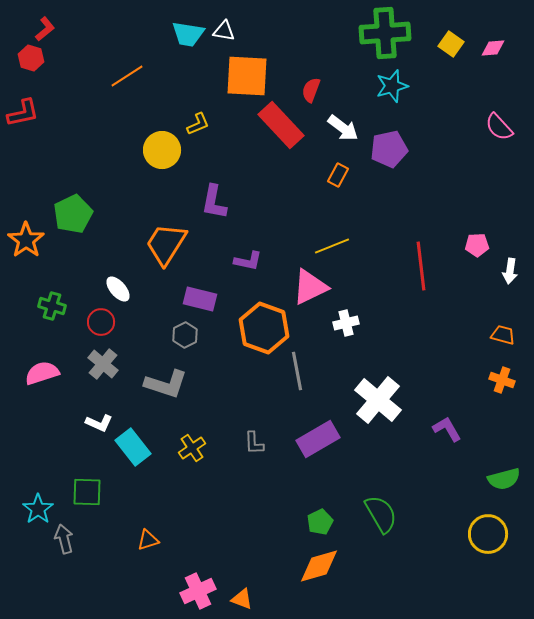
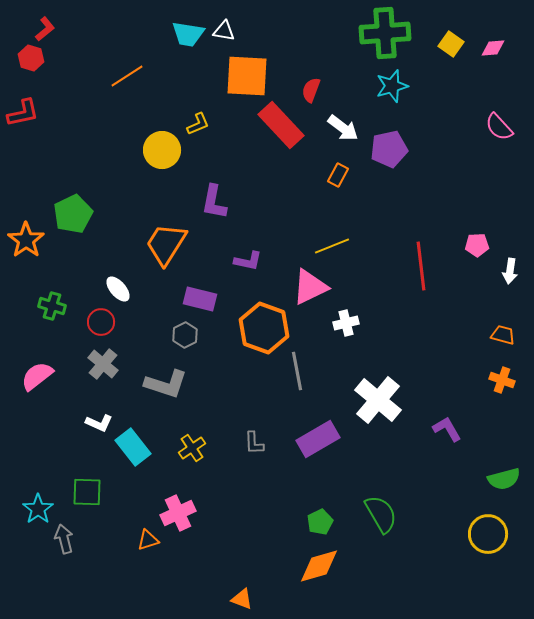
pink semicircle at (42, 373): moved 5 px left, 3 px down; rotated 20 degrees counterclockwise
pink cross at (198, 591): moved 20 px left, 78 px up
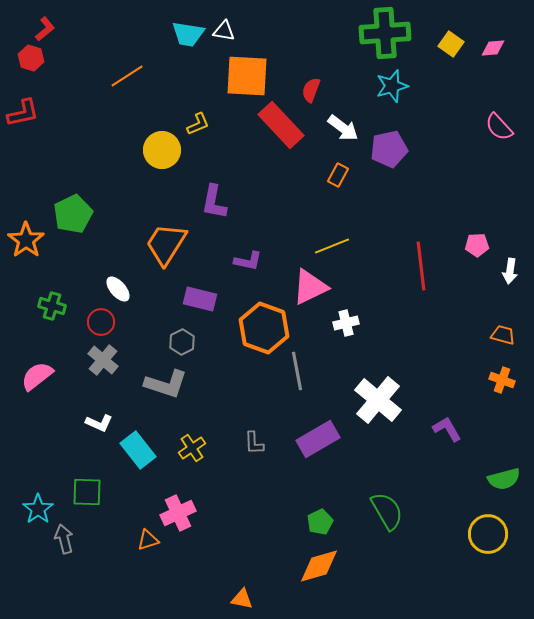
gray hexagon at (185, 335): moved 3 px left, 7 px down
gray cross at (103, 364): moved 4 px up
cyan rectangle at (133, 447): moved 5 px right, 3 px down
green semicircle at (381, 514): moved 6 px right, 3 px up
orange triangle at (242, 599): rotated 10 degrees counterclockwise
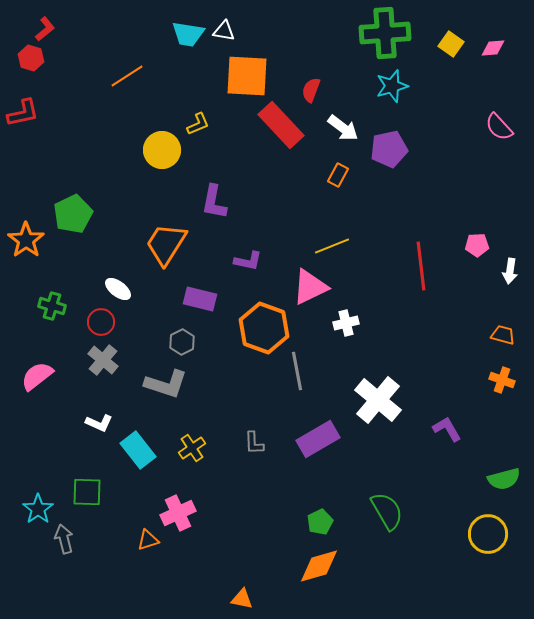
white ellipse at (118, 289): rotated 12 degrees counterclockwise
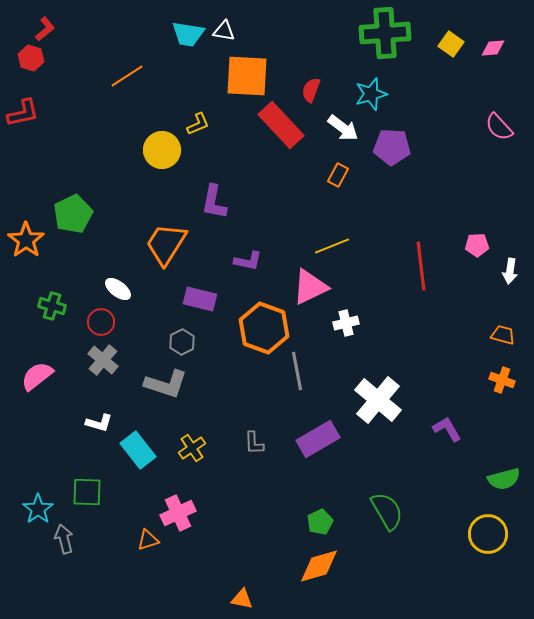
cyan star at (392, 86): moved 21 px left, 8 px down
purple pentagon at (389, 149): moved 3 px right, 2 px up; rotated 15 degrees clockwise
white L-shape at (99, 423): rotated 8 degrees counterclockwise
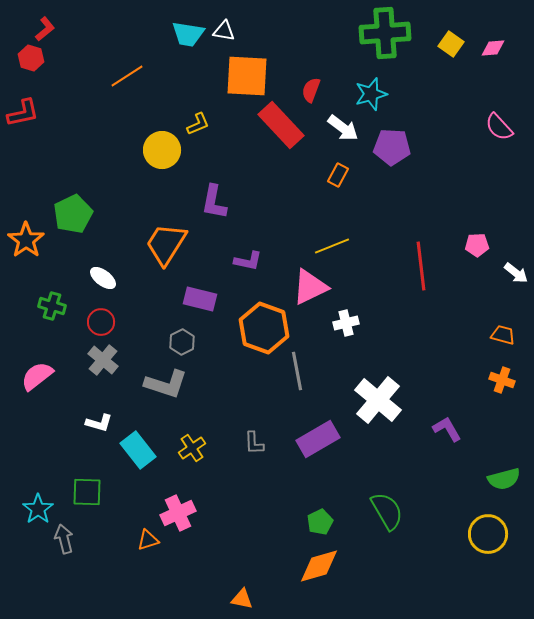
white arrow at (510, 271): moved 6 px right, 2 px down; rotated 60 degrees counterclockwise
white ellipse at (118, 289): moved 15 px left, 11 px up
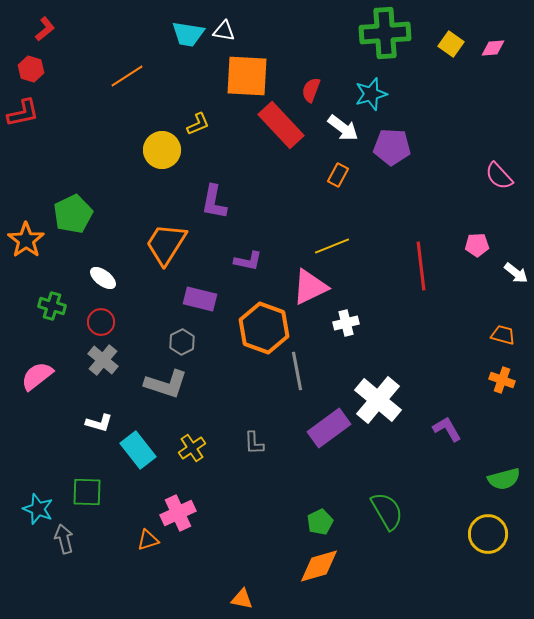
red hexagon at (31, 58): moved 11 px down
pink semicircle at (499, 127): moved 49 px down
purple rectangle at (318, 439): moved 11 px right, 11 px up; rotated 6 degrees counterclockwise
cyan star at (38, 509): rotated 16 degrees counterclockwise
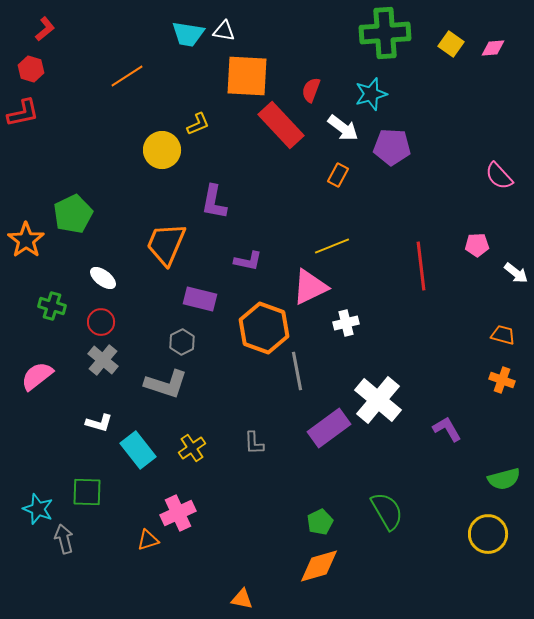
orange trapezoid at (166, 244): rotated 9 degrees counterclockwise
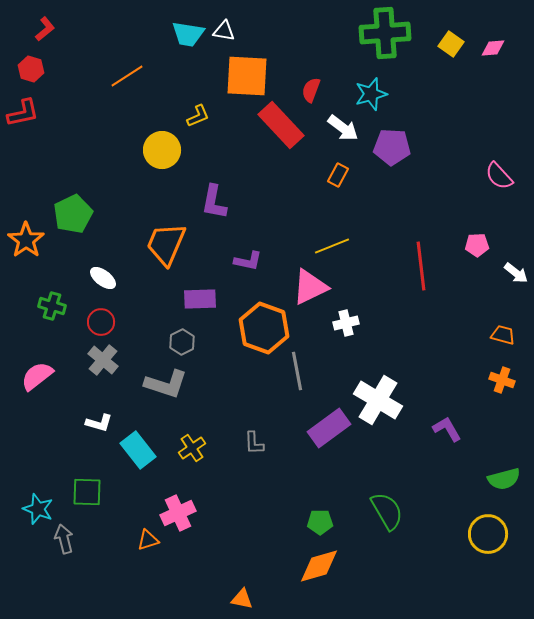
yellow L-shape at (198, 124): moved 8 px up
purple rectangle at (200, 299): rotated 16 degrees counterclockwise
white cross at (378, 400): rotated 9 degrees counterclockwise
green pentagon at (320, 522): rotated 25 degrees clockwise
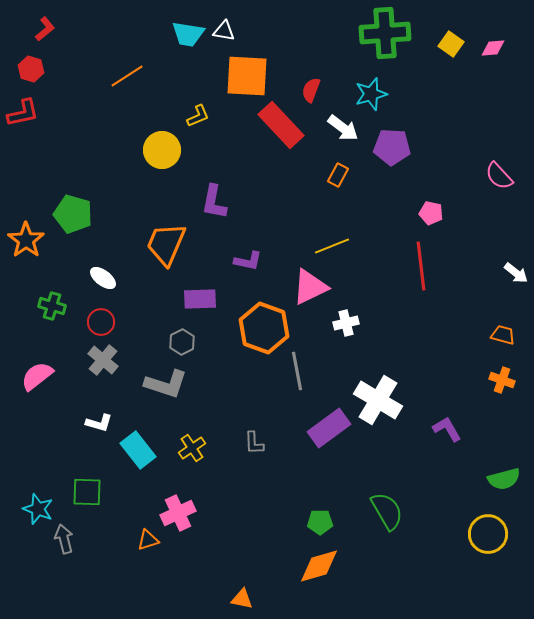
green pentagon at (73, 214): rotated 30 degrees counterclockwise
pink pentagon at (477, 245): moved 46 px left, 32 px up; rotated 15 degrees clockwise
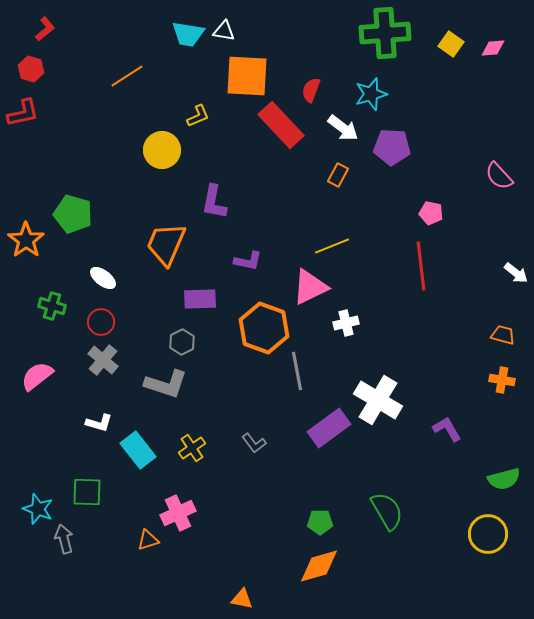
orange cross at (502, 380): rotated 10 degrees counterclockwise
gray L-shape at (254, 443): rotated 35 degrees counterclockwise
